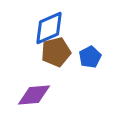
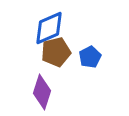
purple diamond: moved 8 px right, 3 px up; rotated 68 degrees counterclockwise
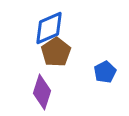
brown pentagon: rotated 20 degrees counterclockwise
blue pentagon: moved 15 px right, 15 px down
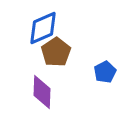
blue diamond: moved 6 px left
purple diamond: rotated 16 degrees counterclockwise
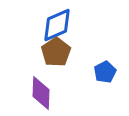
blue diamond: moved 14 px right, 3 px up
purple diamond: moved 1 px left, 1 px down
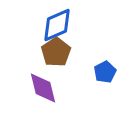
purple diamond: moved 2 px right, 5 px up; rotated 16 degrees counterclockwise
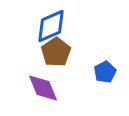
blue diamond: moved 6 px left, 1 px down
purple diamond: rotated 8 degrees counterclockwise
